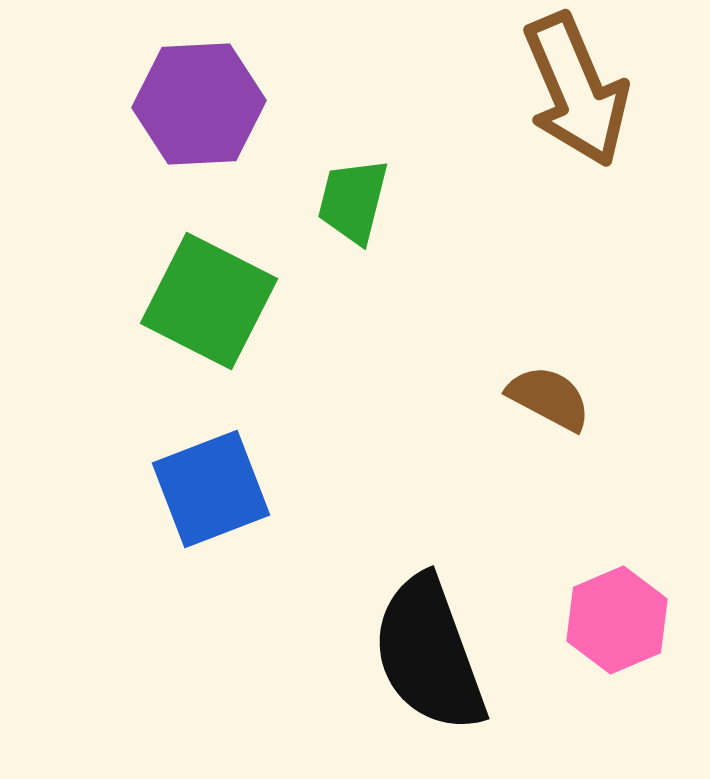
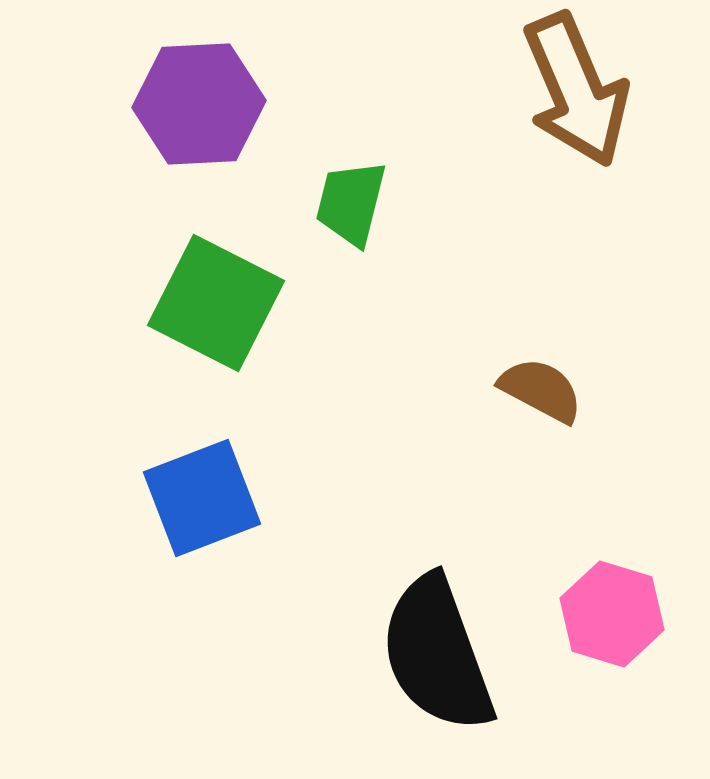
green trapezoid: moved 2 px left, 2 px down
green square: moved 7 px right, 2 px down
brown semicircle: moved 8 px left, 8 px up
blue square: moved 9 px left, 9 px down
pink hexagon: moved 5 px left, 6 px up; rotated 20 degrees counterclockwise
black semicircle: moved 8 px right
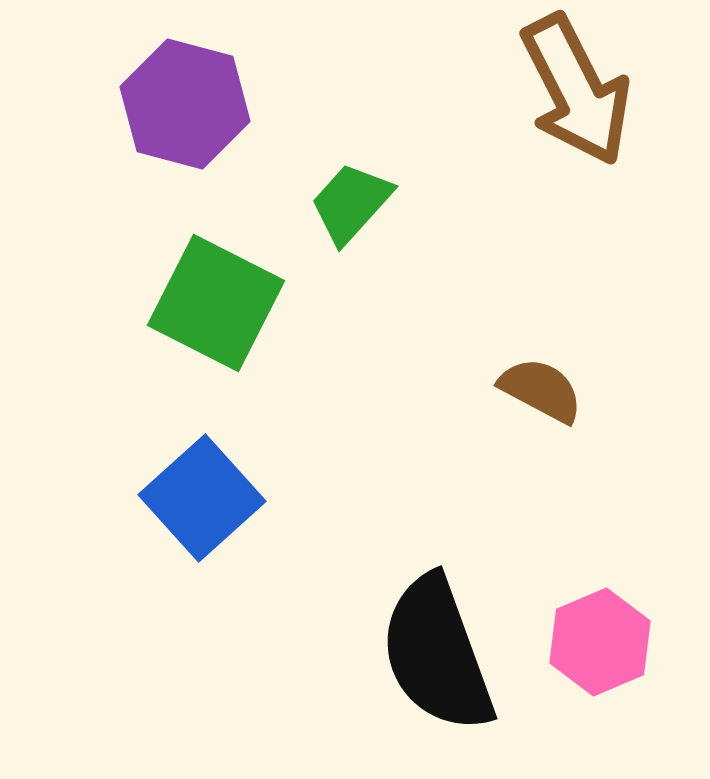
brown arrow: rotated 4 degrees counterclockwise
purple hexagon: moved 14 px left; rotated 18 degrees clockwise
green trapezoid: rotated 28 degrees clockwise
blue square: rotated 21 degrees counterclockwise
pink hexagon: moved 12 px left, 28 px down; rotated 20 degrees clockwise
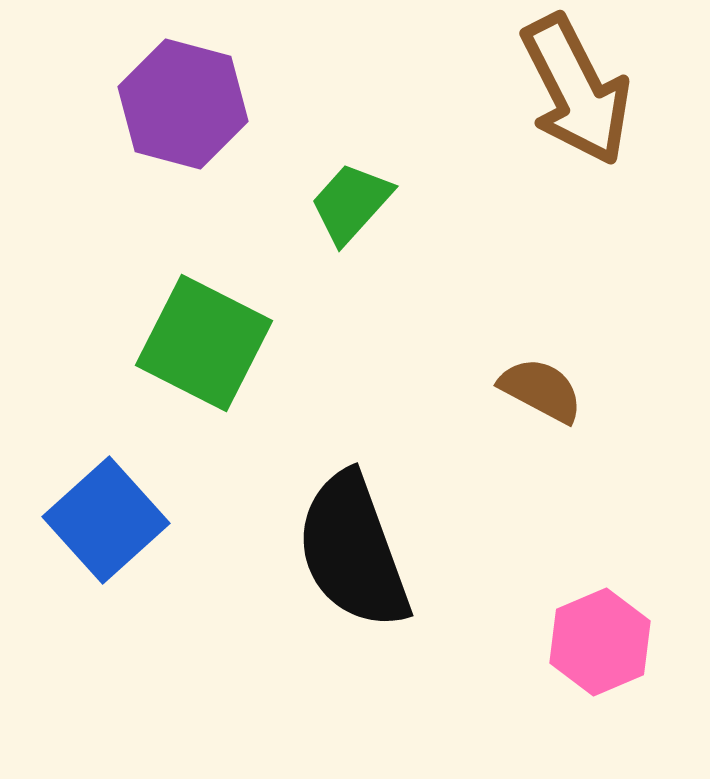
purple hexagon: moved 2 px left
green square: moved 12 px left, 40 px down
blue square: moved 96 px left, 22 px down
black semicircle: moved 84 px left, 103 px up
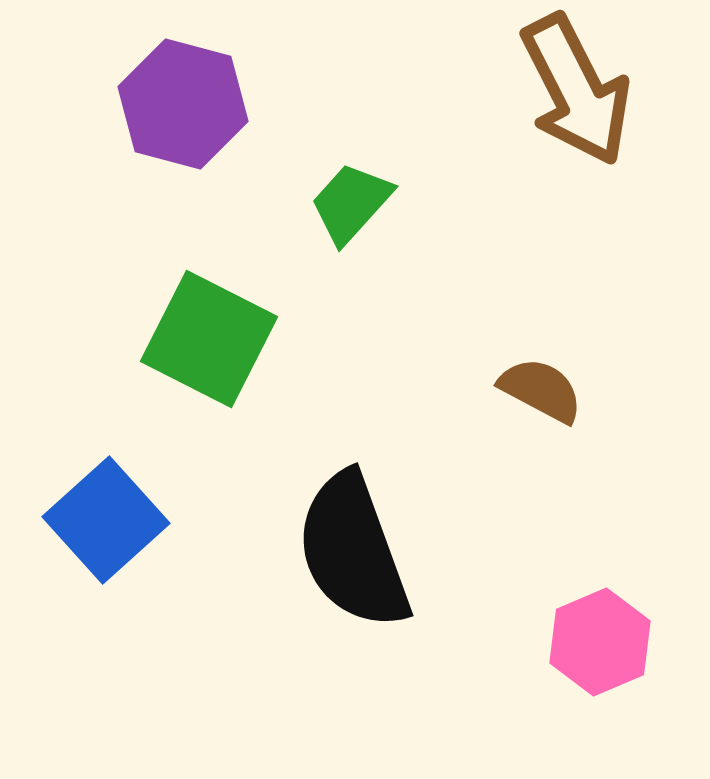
green square: moved 5 px right, 4 px up
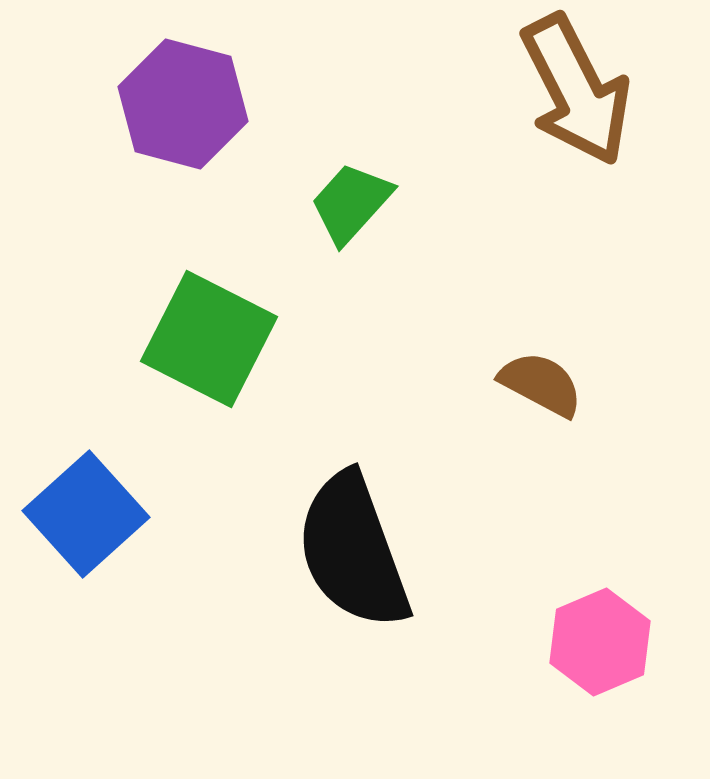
brown semicircle: moved 6 px up
blue square: moved 20 px left, 6 px up
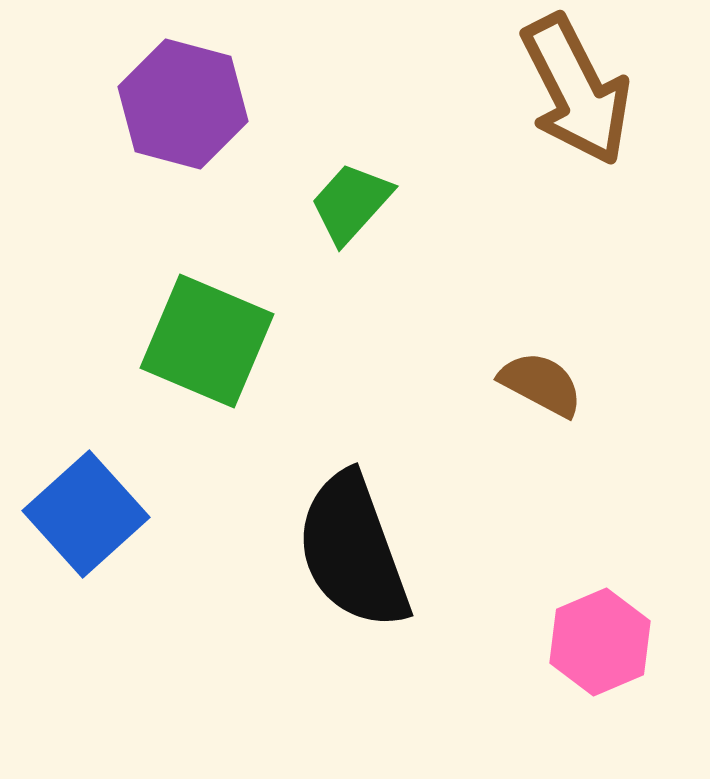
green square: moved 2 px left, 2 px down; rotated 4 degrees counterclockwise
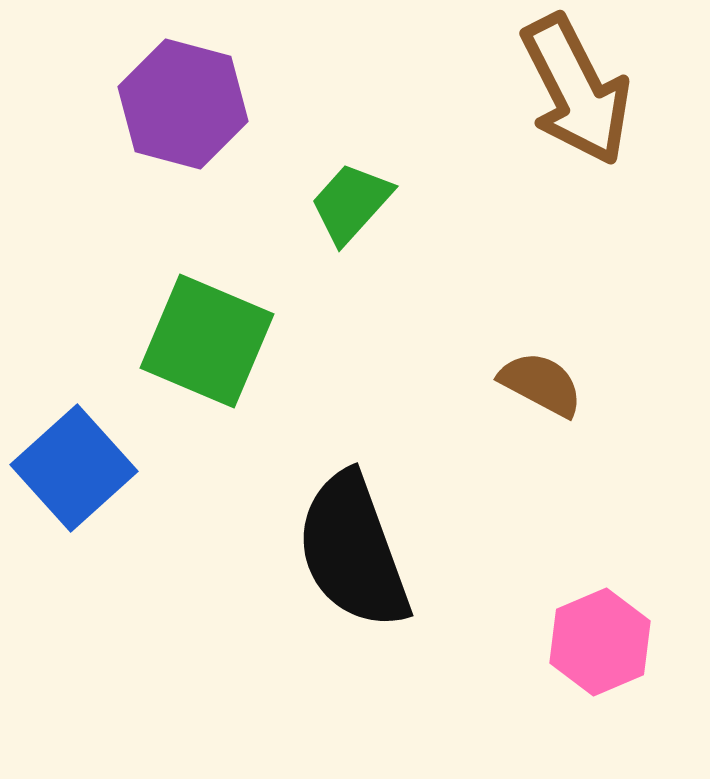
blue square: moved 12 px left, 46 px up
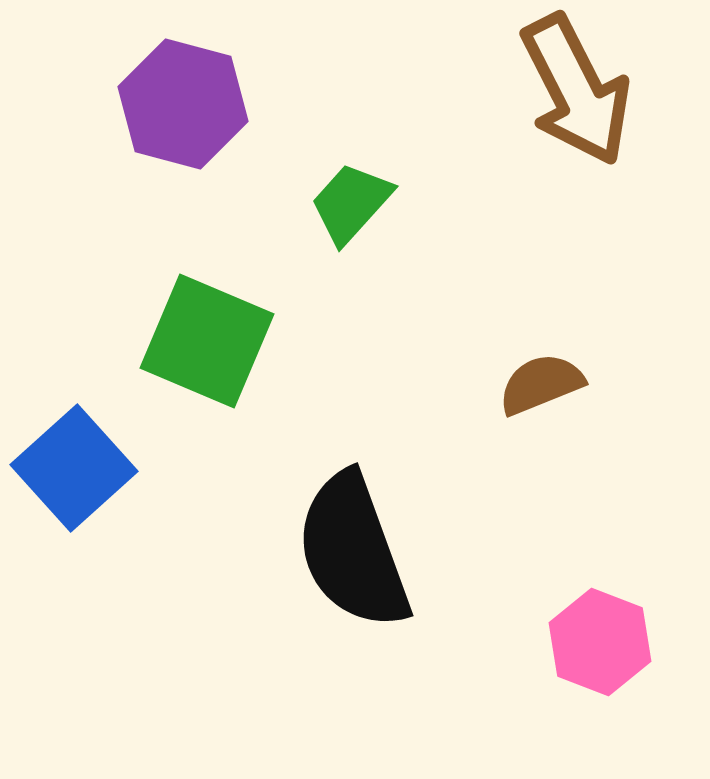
brown semicircle: rotated 50 degrees counterclockwise
pink hexagon: rotated 16 degrees counterclockwise
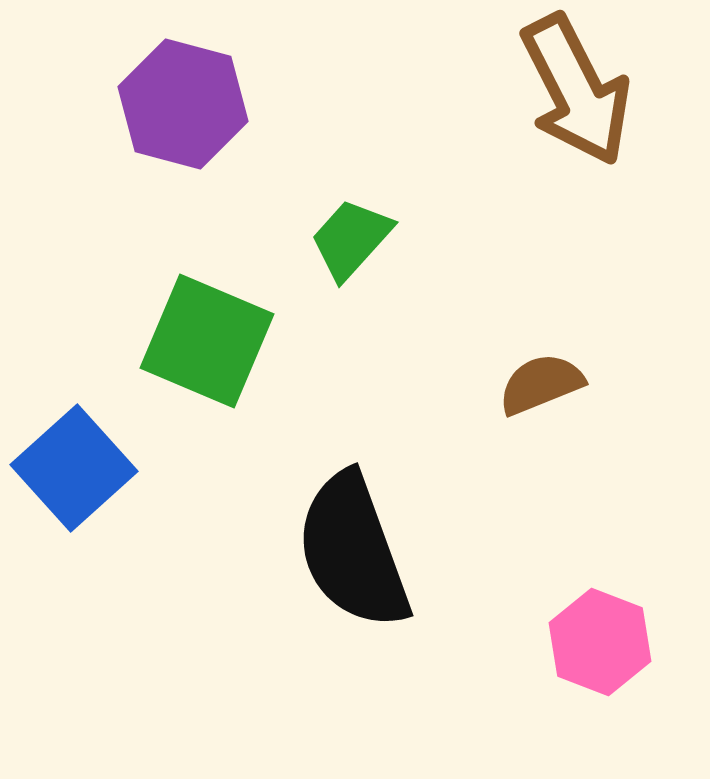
green trapezoid: moved 36 px down
